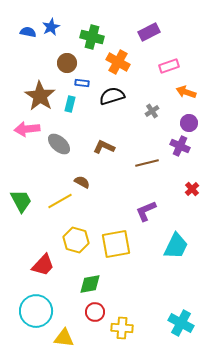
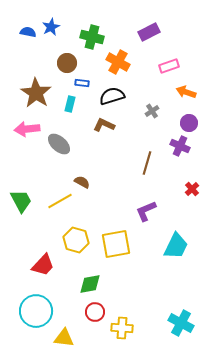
brown star: moved 4 px left, 3 px up
brown L-shape: moved 22 px up
brown line: rotated 60 degrees counterclockwise
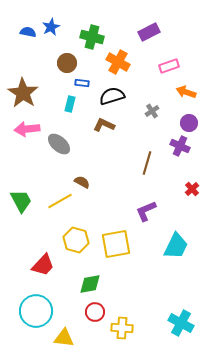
brown star: moved 13 px left
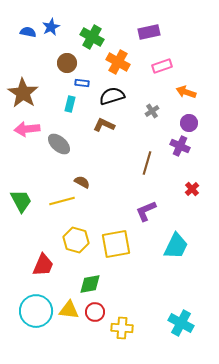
purple rectangle: rotated 15 degrees clockwise
green cross: rotated 15 degrees clockwise
pink rectangle: moved 7 px left
yellow line: moved 2 px right; rotated 15 degrees clockwise
red trapezoid: rotated 20 degrees counterclockwise
yellow triangle: moved 5 px right, 28 px up
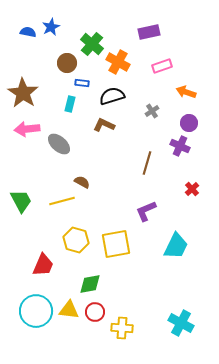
green cross: moved 7 px down; rotated 10 degrees clockwise
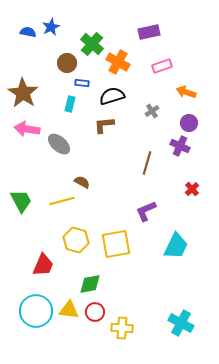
brown L-shape: rotated 30 degrees counterclockwise
pink arrow: rotated 15 degrees clockwise
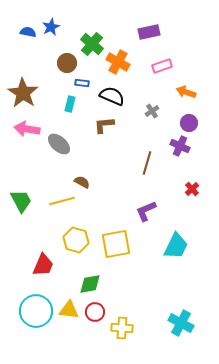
black semicircle: rotated 40 degrees clockwise
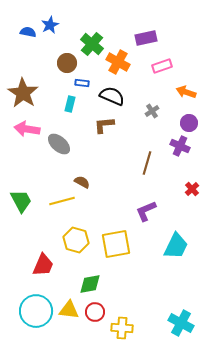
blue star: moved 1 px left, 2 px up
purple rectangle: moved 3 px left, 6 px down
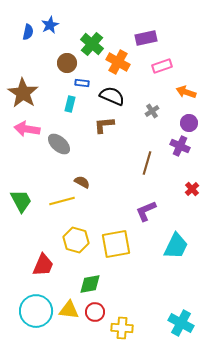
blue semicircle: rotated 91 degrees clockwise
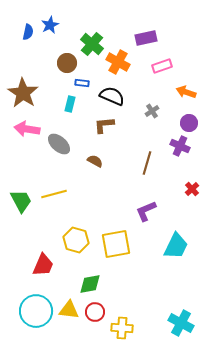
brown semicircle: moved 13 px right, 21 px up
yellow line: moved 8 px left, 7 px up
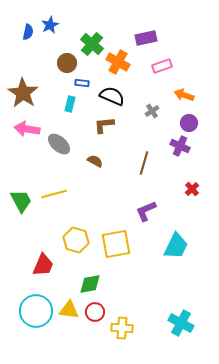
orange arrow: moved 2 px left, 3 px down
brown line: moved 3 px left
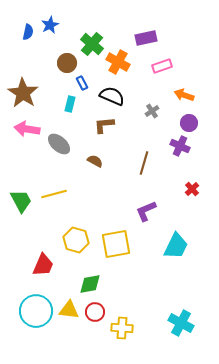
blue rectangle: rotated 56 degrees clockwise
